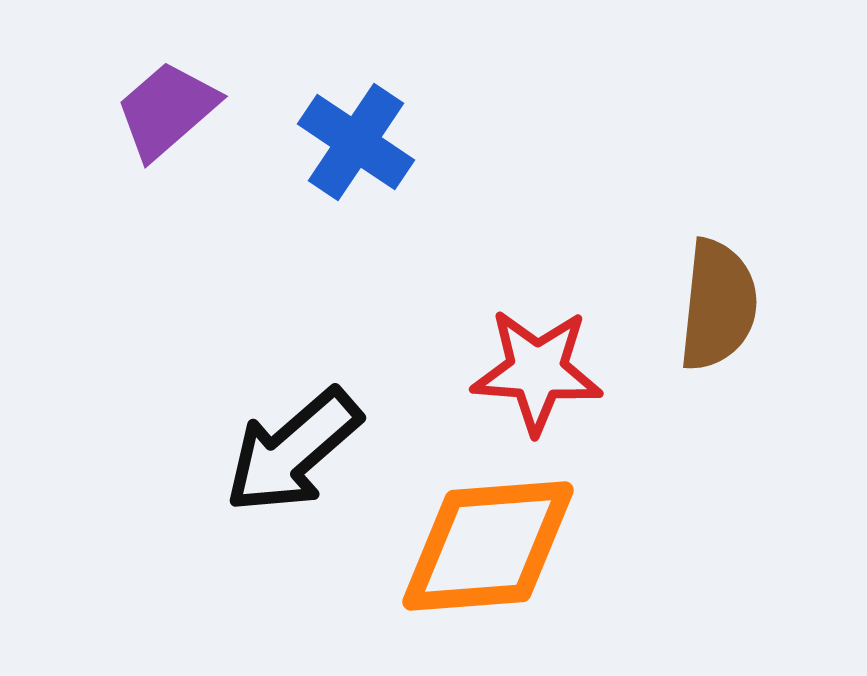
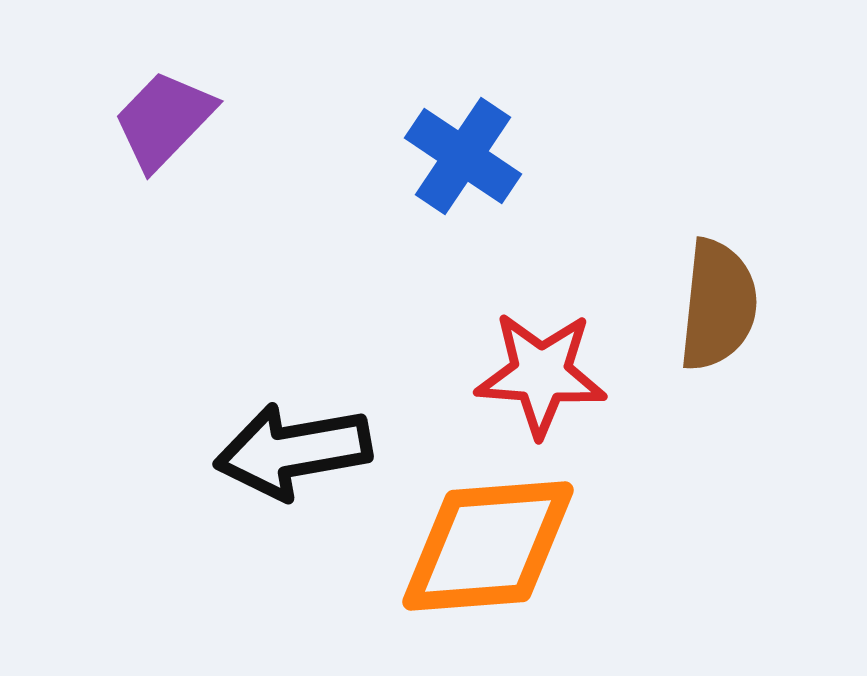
purple trapezoid: moved 3 px left, 10 px down; rotated 5 degrees counterclockwise
blue cross: moved 107 px right, 14 px down
red star: moved 4 px right, 3 px down
black arrow: rotated 31 degrees clockwise
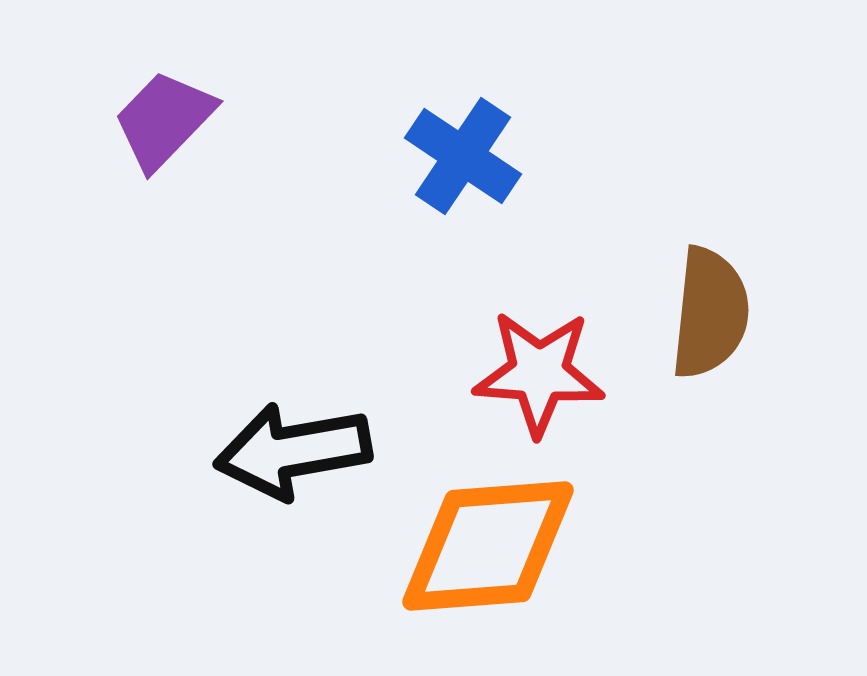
brown semicircle: moved 8 px left, 8 px down
red star: moved 2 px left, 1 px up
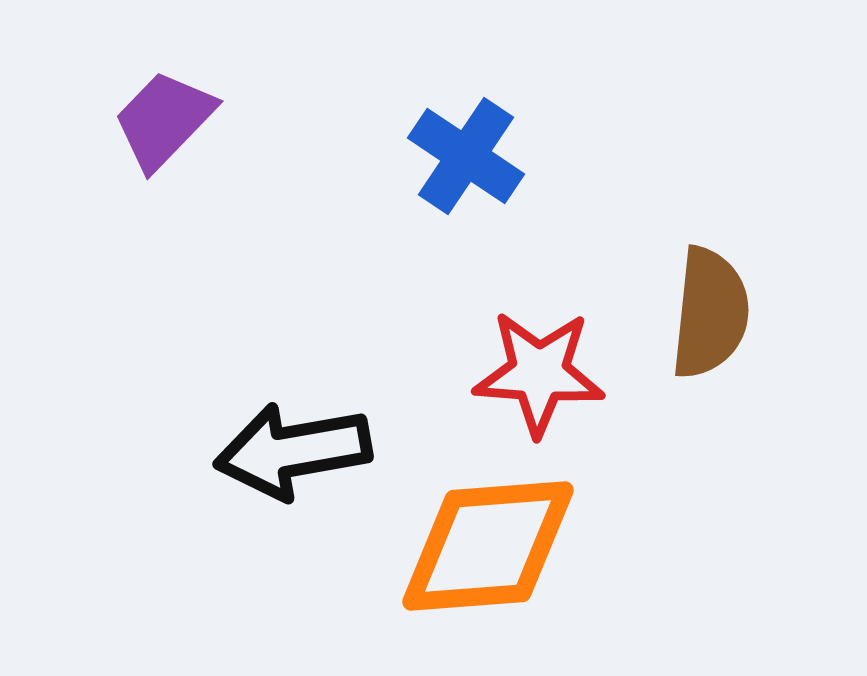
blue cross: moved 3 px right
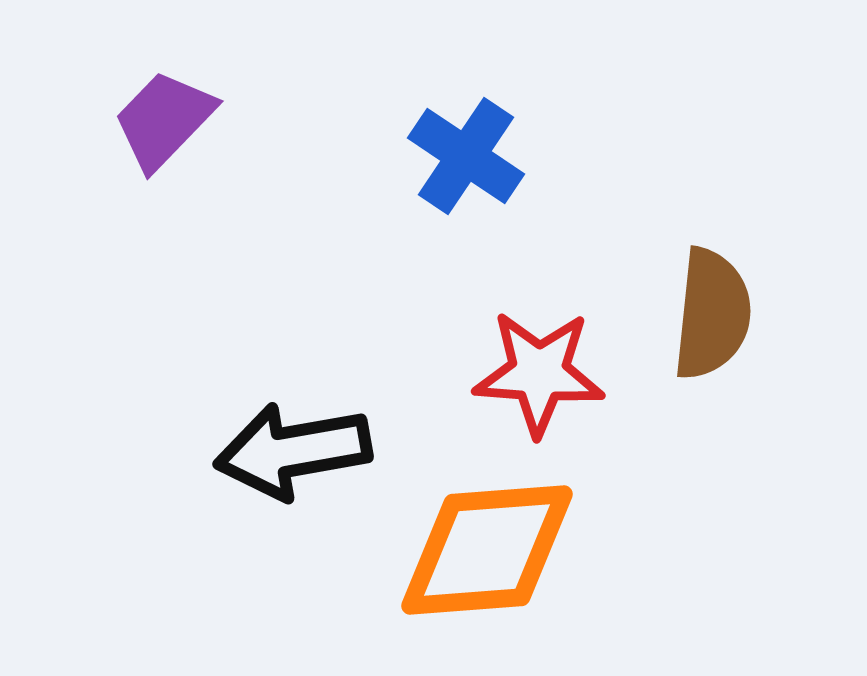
brown semicircle: moved 2 px right, 1 px down
orange diamond: moved 1 px left, 4 px down
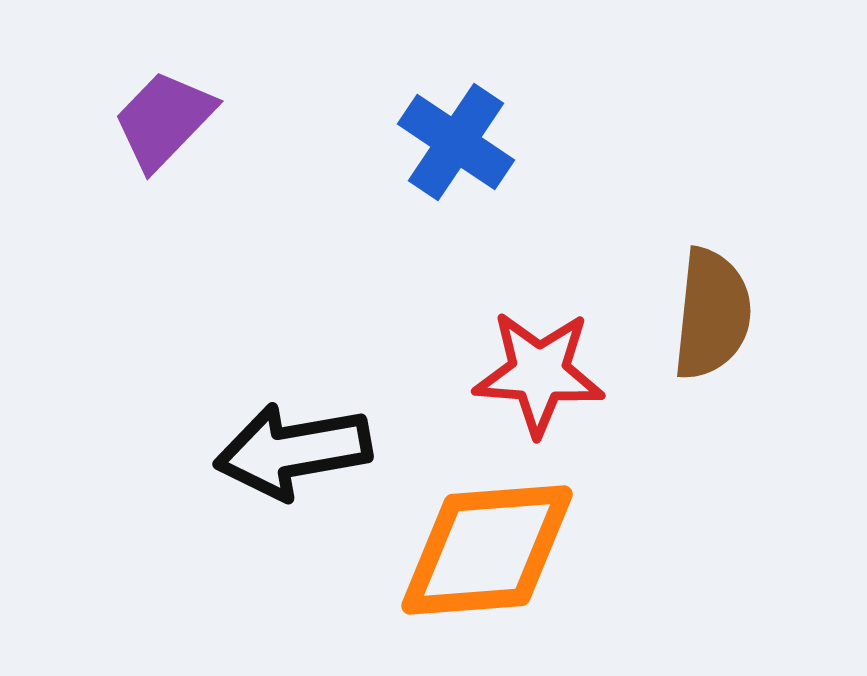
blue cross: moved 10 px left, 14 px up
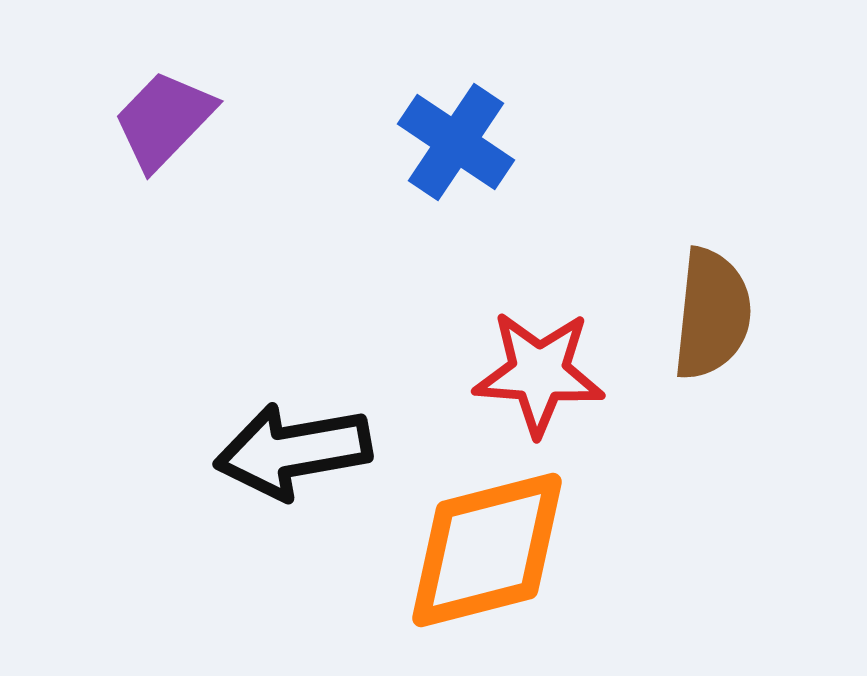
orange diamond: rotated 10 degrees counterclockwise
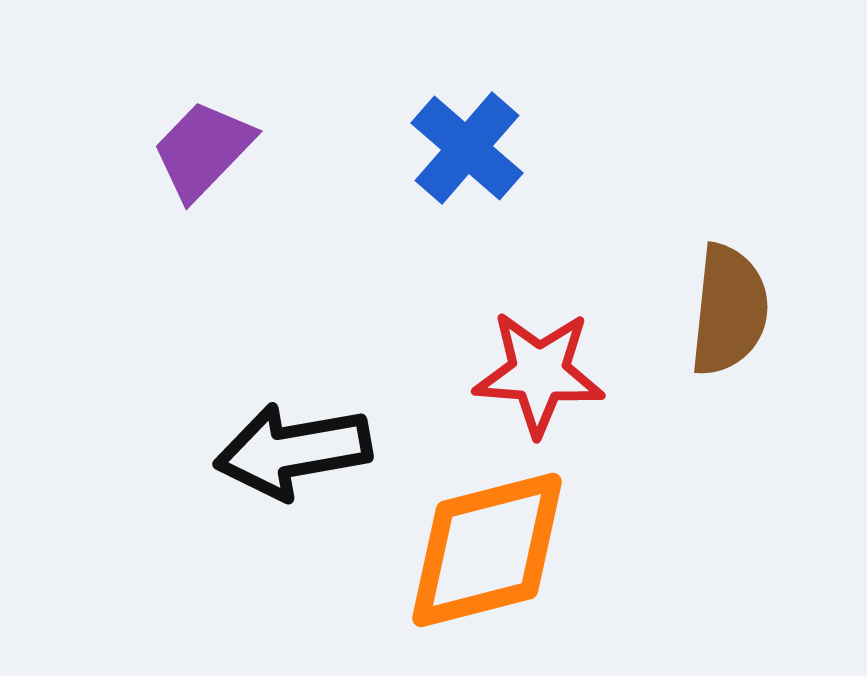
purple trapezoid: moved 39 px right, 30 px down
blue cross: moved 11 px right, 6 px down; rotated 7 degrees clockwise
brown semicircle: moved 17 px right, 4 px up
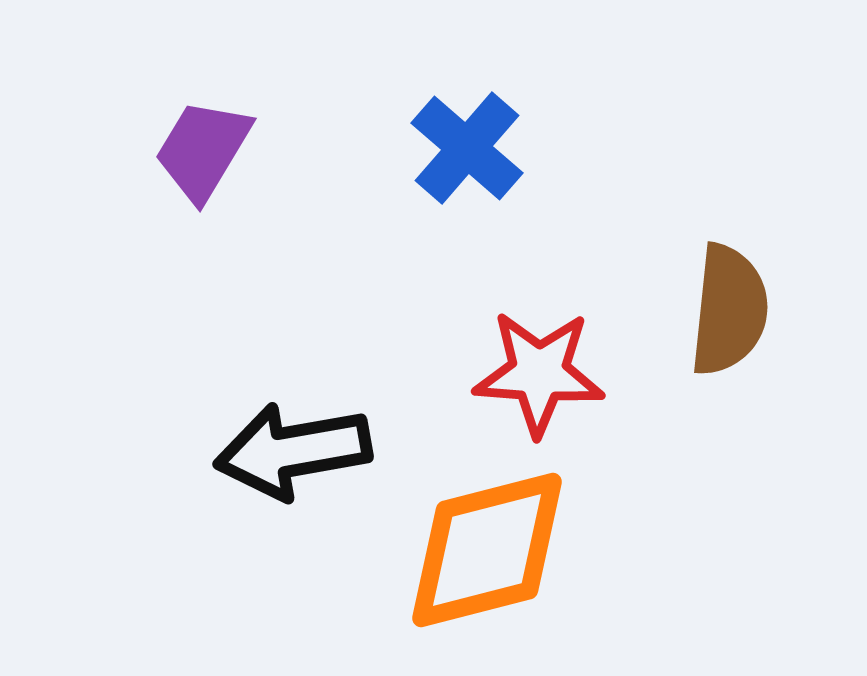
purple trapezoid: rotated 13 degrees counterclockwise
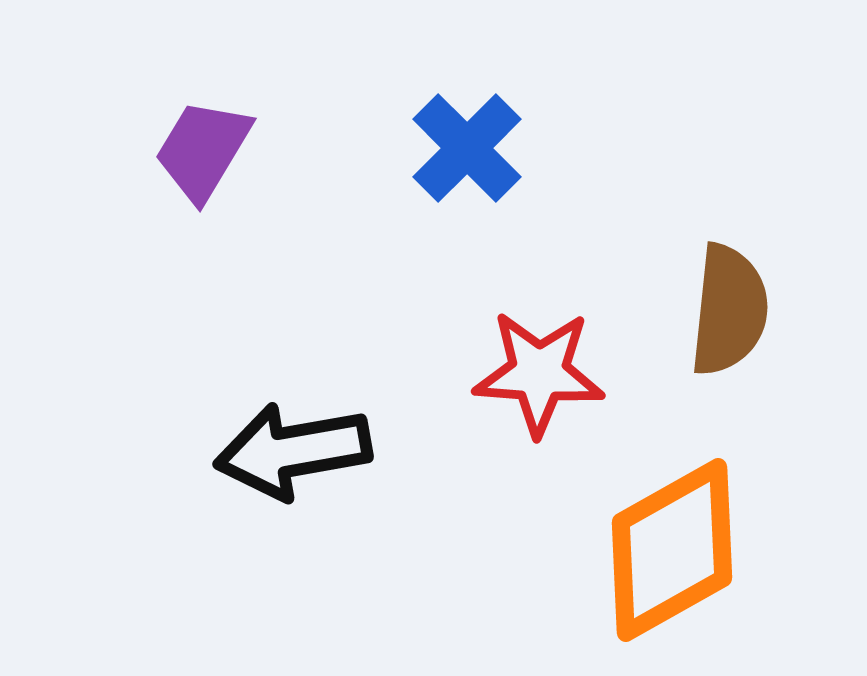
blue cross: rotated 4 degrees clockwise
orange diamond: moved 185 px right; rotated 15 degrees counterclockwise
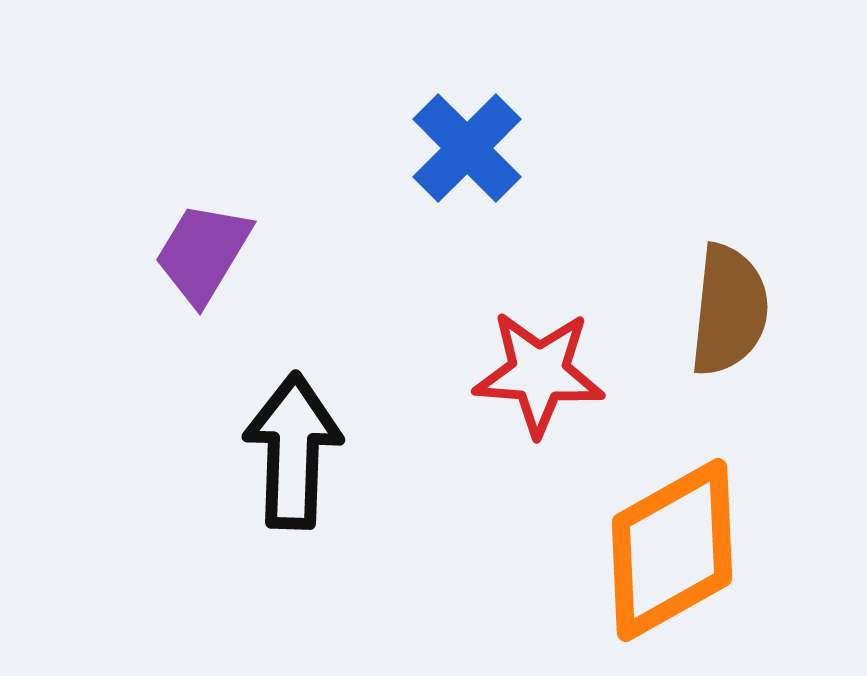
purple trapezoid: moved 103 px down
black arrow: rotated 102 degrees clockwise
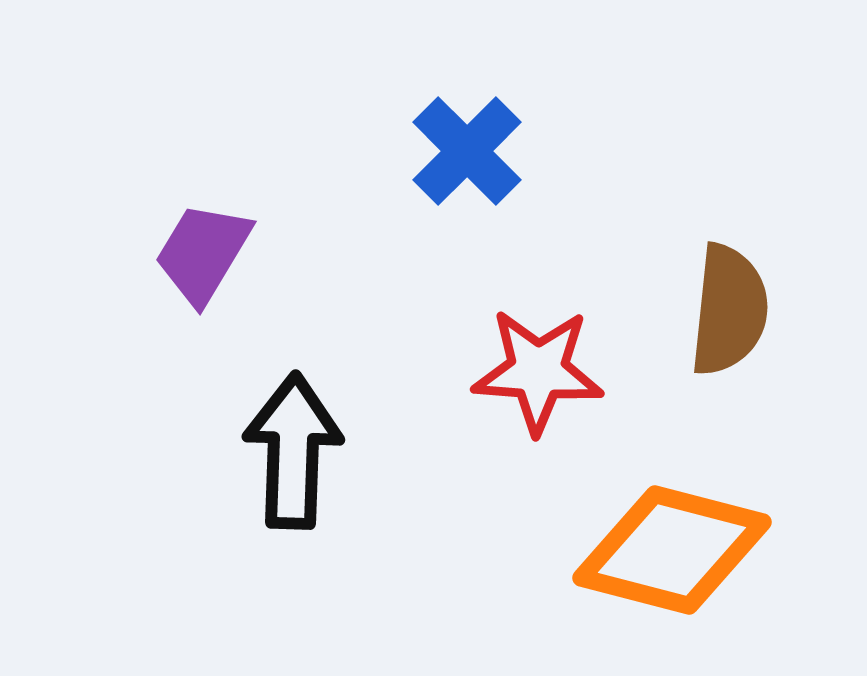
blue cross: moved 3 px down
red star: moved 1 px left, 2 px up
orange diamond: rotated 44 degrees clockwise
